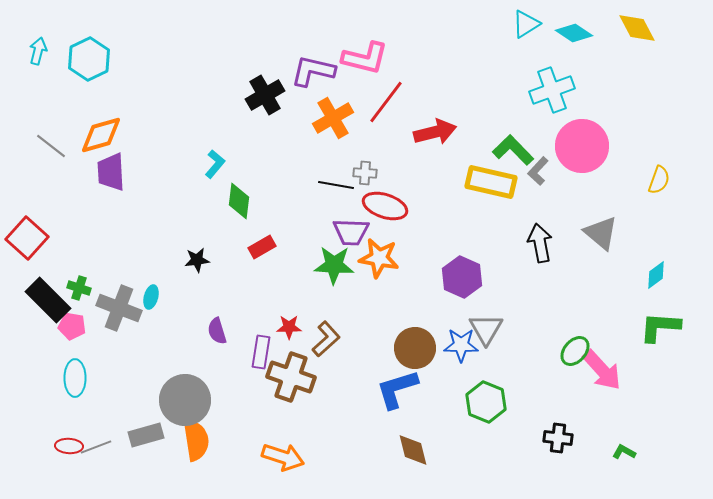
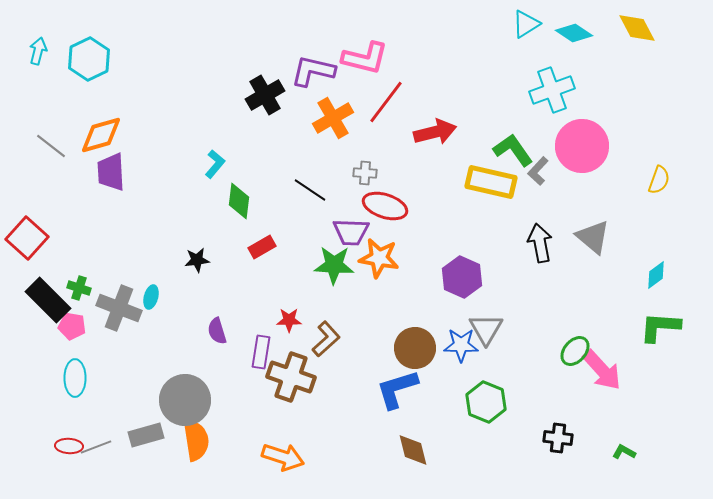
green L-shape at (513, 150): rotated 9 degrees clockwise
black line at (336, 185): moved 26 px left, 5 px down; rotated 24 degrees clockwise
gray triangle at (601, 233): moved 8 px left, 4 px down
red star at (289, 327): moved 7 px up
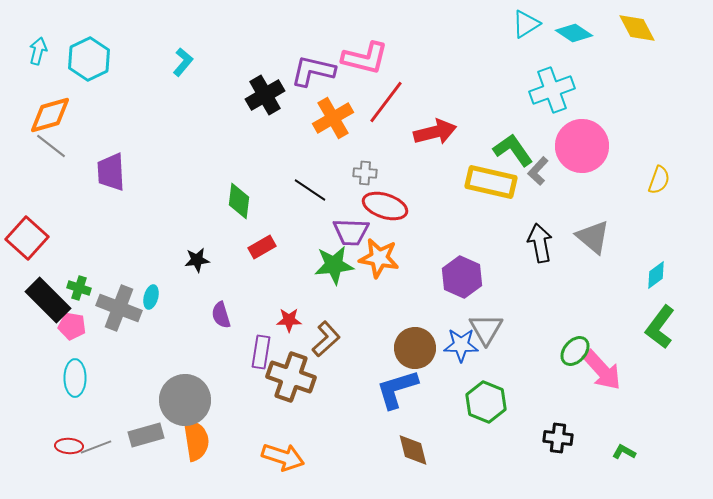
orange diamond at (101, 135): moved 51 px left, 20 px up
cyan L-shape at (215, 164): moved 32 px left, 102 px up
green star at (334, 265): rotated 9 degrees counterclockwise
green L-shape at (660, 327): rotated 57 degrees counterclockwise
purple semicircle at (217, 331): moved 4 px right, 16 px up
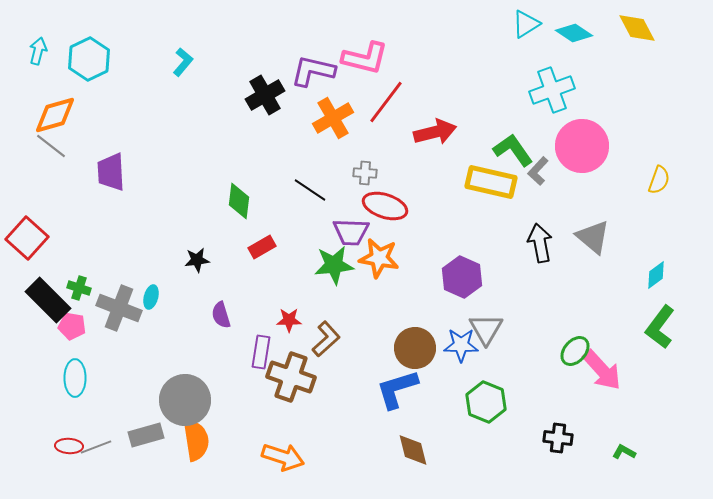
orange diamond at (50, 115): moved 5 px right
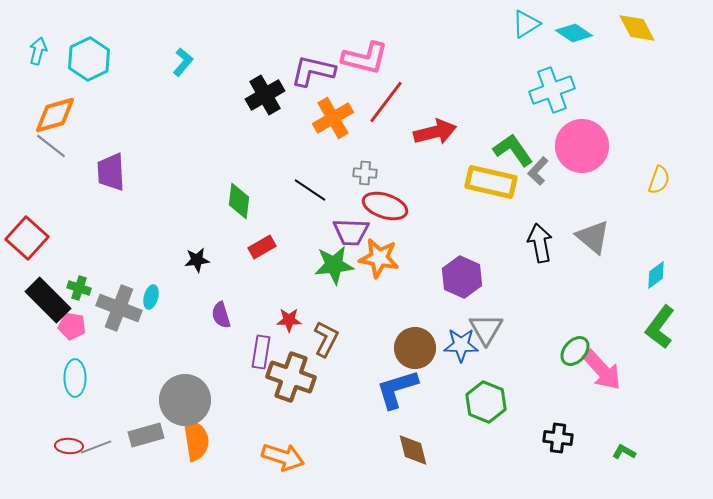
brown L-shape at (326, 339): rotated 21 degrees counterclockwise
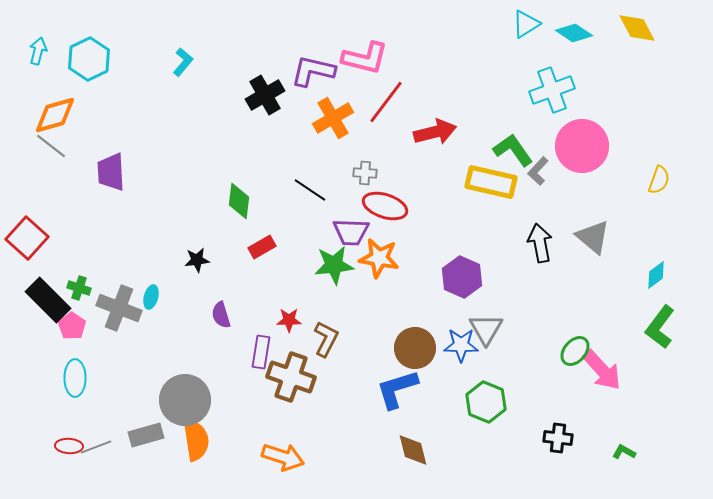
pink pentagon at (72, 326): rotated 24 degrees clockwise
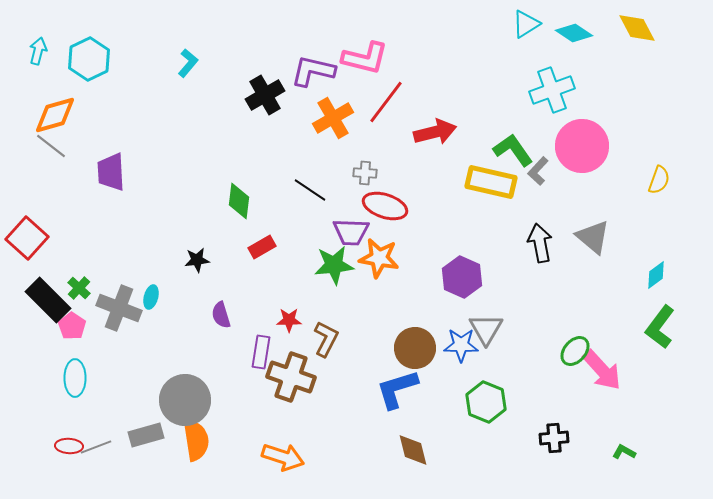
cyan L-shape at (183, 62): moved 5 px right, 1 px down
green cross at (79, 288): rotated 25 degrees clockwise
black cross at (558, 438): moved 4 px left; rotated 12 degrees counterclockwise
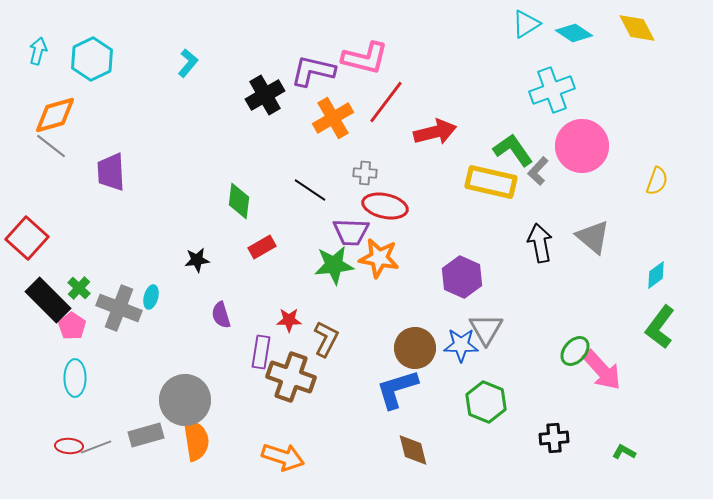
cyan hexagon at (89, 59): moved 3 px right
yellow semicircle at (659, 180): moved 2 px left, 1 px down
red ellipse at (385, 206): rotated 6 degrees counterclockwise
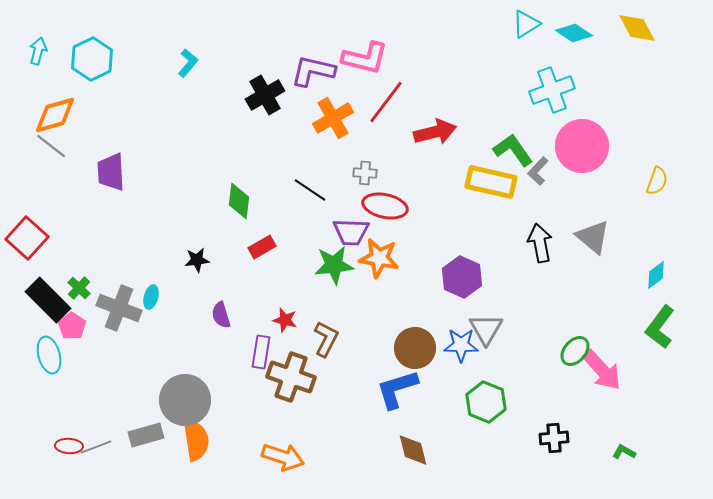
red star at (289, 320): moved 4 px left; rotated 15 degrees clockwise
cyan ellipse at (75, 378): moved 26 px left, 23 px up; rotated 15 degrees counterclockwise
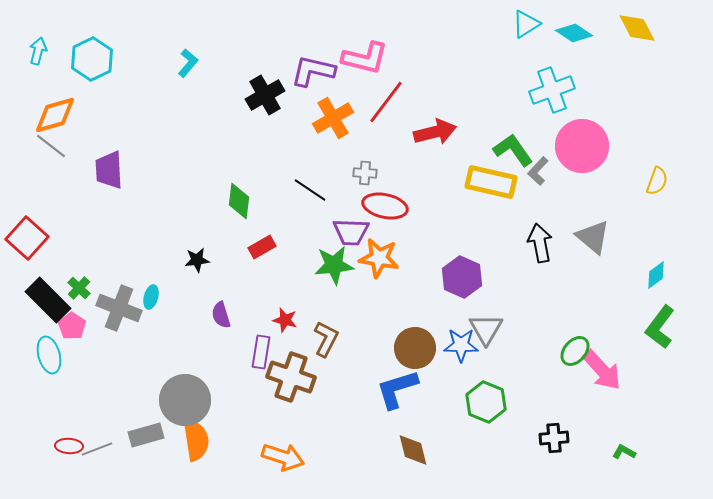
purple trapezoid at (111, 172): moved 2 px left, 2 px up
gray line at (96, 447): moved 1 px right, 2 px down
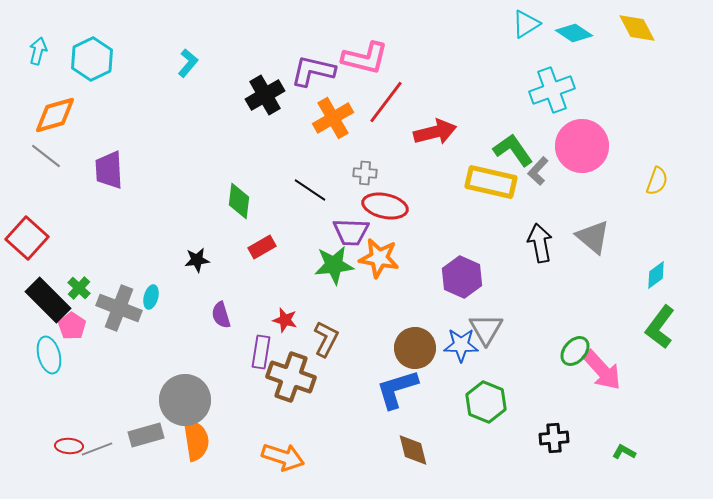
gray line at (51, 146): moved 5 px left, 10 px down
